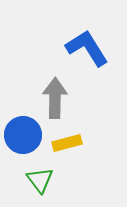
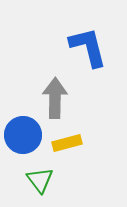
blue L-shape: moved 1 px right, 1 px up; rotated 18 degrees clockwise
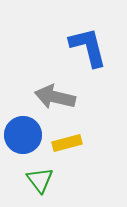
gray arrow: moved 1 px up; rotated 78 degrees counterclockwise
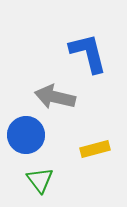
blue L-shape: moved 6 px down
blue circle: moved 3 px right
yellow rectangle: moved 28 px right, 6 px down
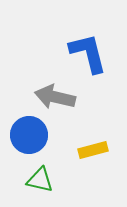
blue circle: moved 3 px right
yellow rectangle: moved 2 px left, 1 px down
green triangle: rotated 40 degrees counterclockwise
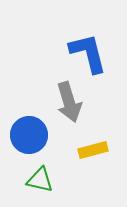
gray arrow: moved 14 px right, 5 px down; rotated 120 degrees counterclockwise
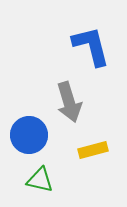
blue L-shape: moved 3 px right, 7 px up
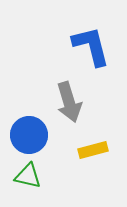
green triangle: moved 12 px left, 4 px up
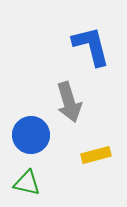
blue circle: moved 2 px right
yellow rectangle: moved 3 px right, 5 px down
green triangle: moved 1 px left, 7 px down
